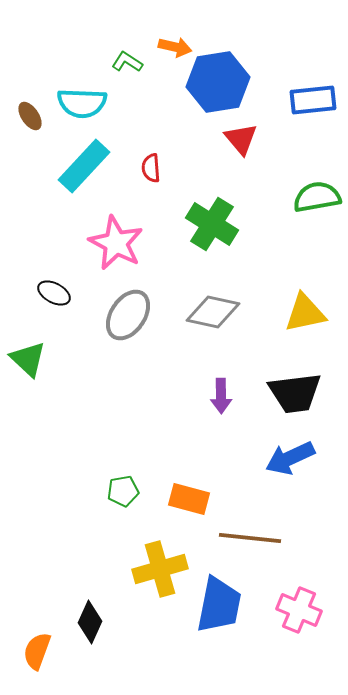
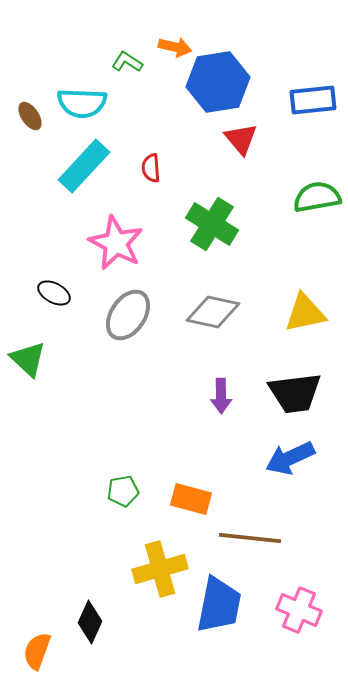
orange rectangle: moved 2 px right
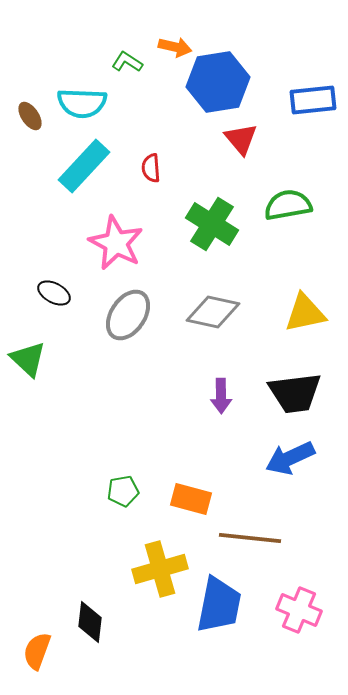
green semicircle: moved 29 px left, 8 px down
black diamond: rotated 18 degrees counterclockwise
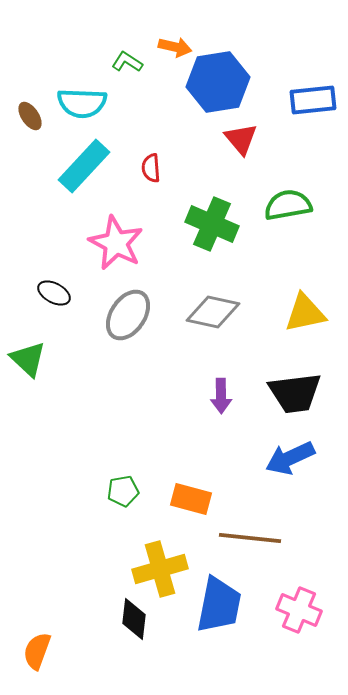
green cross: rotated 9 degrees counterclockwise
black diamond: moved 44 px right, 3 px up
